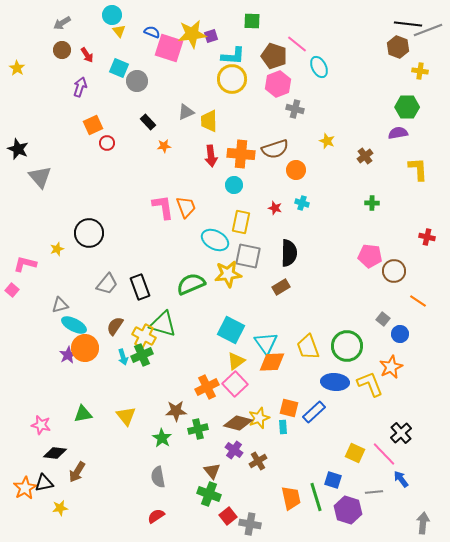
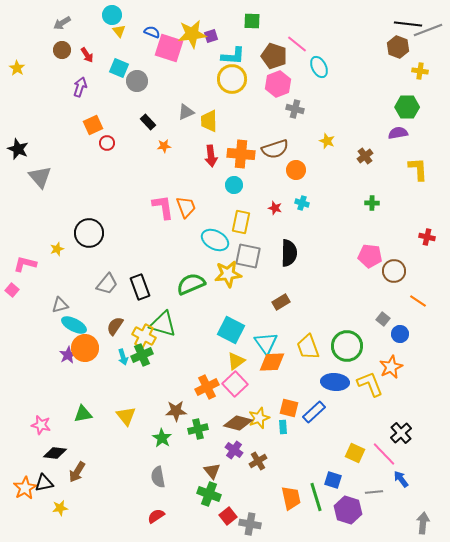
brown rectangle at (281, 287): moved 15 px down
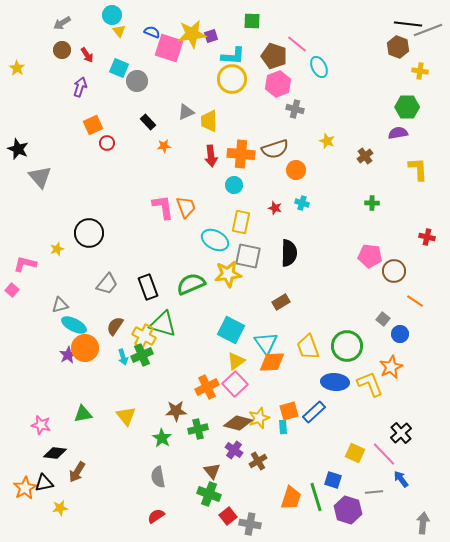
black rectangle at (140, 287): moved 8 px right
orange line at (418, 301): moved 3 px left
orange square at (289, 408): moved 3 px down; rotated 30 degrees counterclockwise
orange trapezoid at (291, 498): rotated 30 degrees clockwise
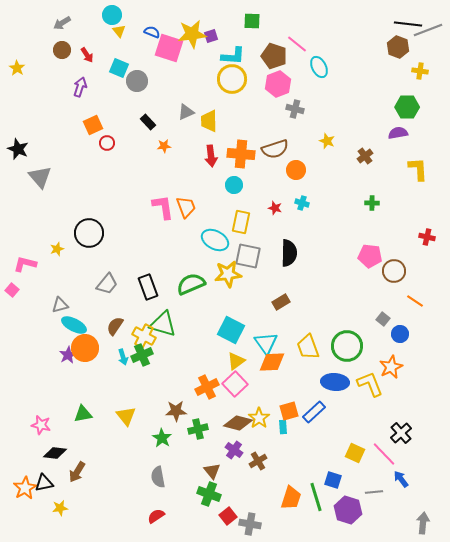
yellow star at (259, 418): rotated 15 degrees counterclockwise
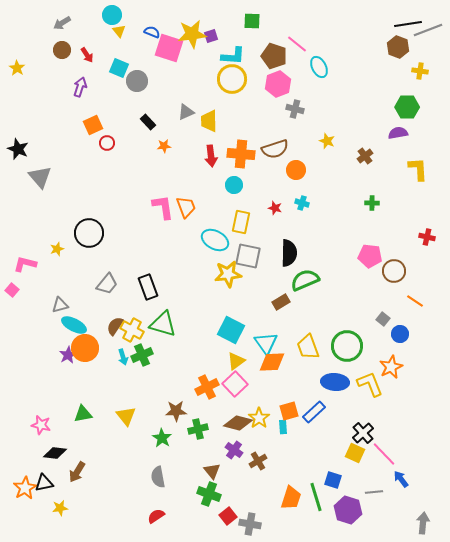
black line at (408, 24): rotated 16 degrees counterclockwise
green semicircle at (191, 284): moved 114 px right, 4 px up
yellow cross at (144, 336): moved 12 px left, 6 px up
black cross at (401, 433): moved 38 px left
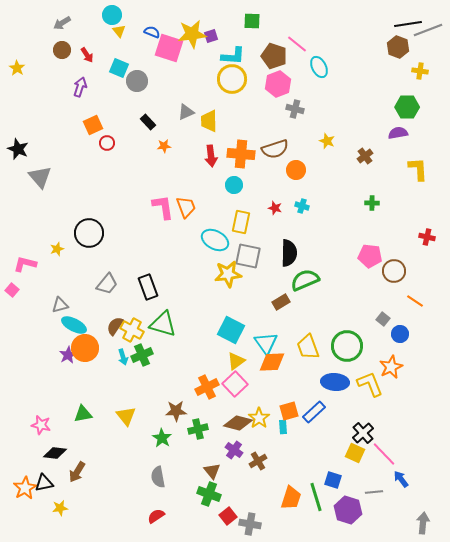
cyan cross at (302, 203): moved 3 px down
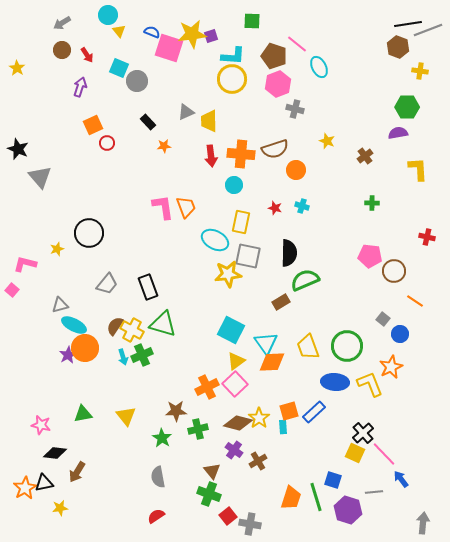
cyan circle at (112, 15): moved 4 px left
